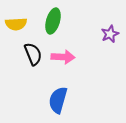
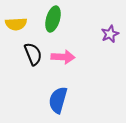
green ellipse: moved 2 px up
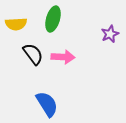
black semicircle: rotated 15 degrees counterclockwise
blue semicircle: moved 11 px left, 4 px down; rotated 132 degrees clockwise
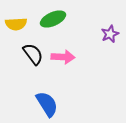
green ellipse: rotated 50 degrees clockwise
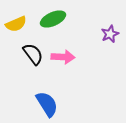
yellow semicircle: rotated 20 degrees counterclockwise
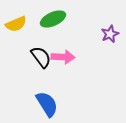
black semicircle: moved 8 px right, 3 px down
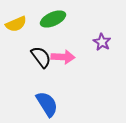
purple star: moved 8 px left, 8 px down; rotated 18 degrees counterclockwise
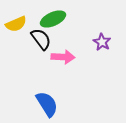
black semicircle: moved 18 px up
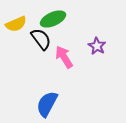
purple star: moved 5 px left, 4 px down
pink arrow: moved 1 px right; rotated 125 degrees counterclockwise
blue semicircle: rotated 120 degrees counterclockwise
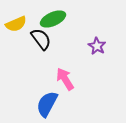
pink arrow: moved 1 px right, 22 px down
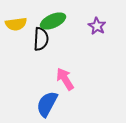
green ellipse: moved 2 px down
yellow semicircle: rotated 15 degrees clockwise
black semicircle: rotated 40 degrees clockwise
purple star: moved 20 px up
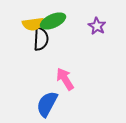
yellow semicircle: moved 17 px right
